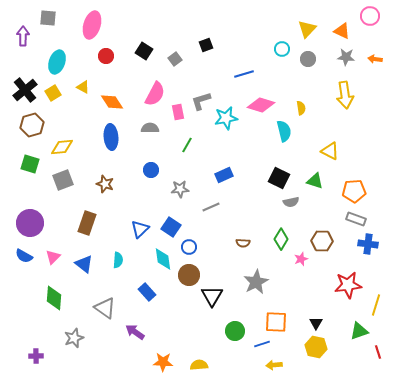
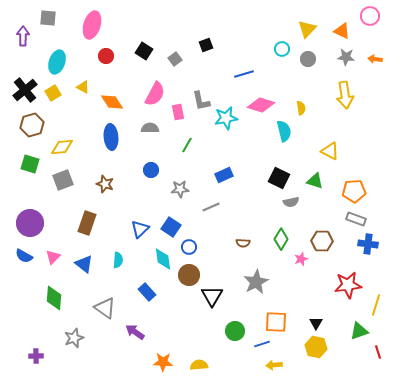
gray L-shape at (201, 101): rotated 85 degrees counterclockwise
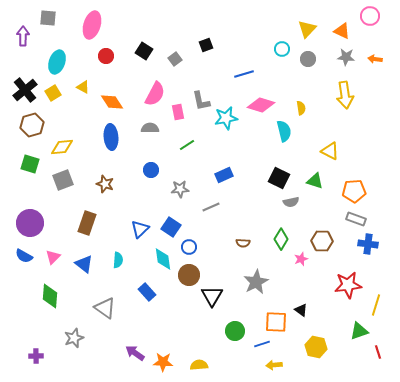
green line at (187, 145): rotated 28 degrees clockwise
green diamond at (54, 298): moved 4 px left, 2 px up
black triangle at (316, 323): moved 15 px left, 13 px up; rotated 24 degrees counterclockwise
purple arrow at (135, 332): moved 21 px down
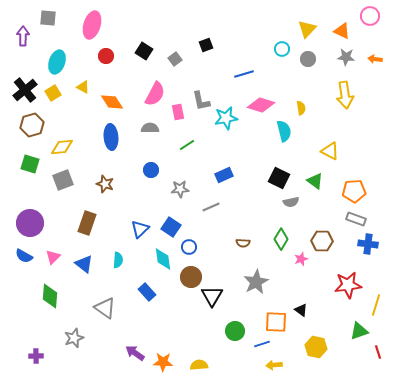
green triangle at (315, 181): rotated 18 degrees clockwise
brown circle at (189, 275): moved 2 px right, 2 px down
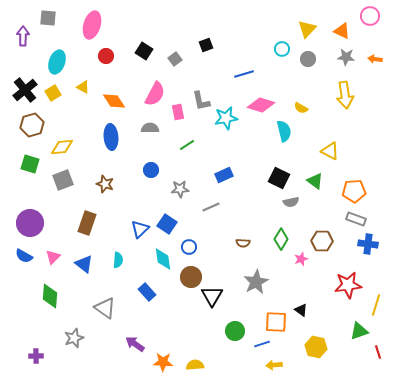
orange diamond at (112, 102): moved 2 px right, 1 px up
yellow semicircle at (301, 108): rotated 128 degrees clockwise
blue square at (171, 227): moved 4 px left, 3 px up
purple arrow at (135, 353): moved 9 px up
yellow semicircle at (199, 365): moved 4 px left
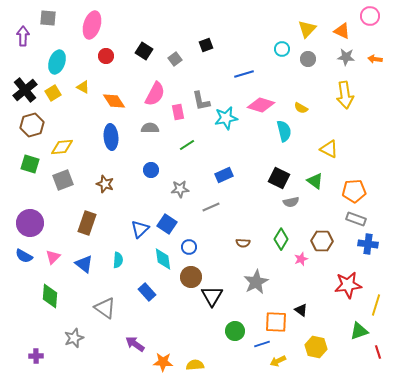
yellow triangle at (330, 151): moved 1 px left, 2 px up
yellow arrow at (274, 365): moved 4 px right, 4 px up; rotated 21 degrees counterclockwise
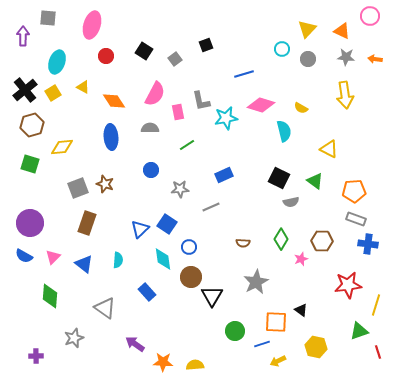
gray square at (63, 180): moved 15 px right, 8 px down
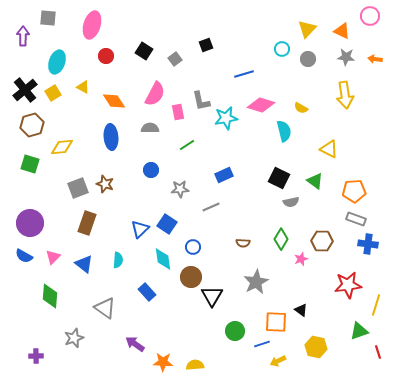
blue circle at (189, 247): moved 4 px right
